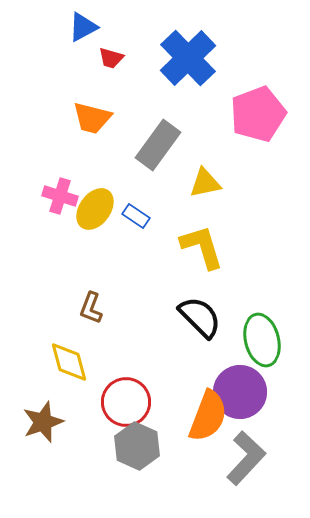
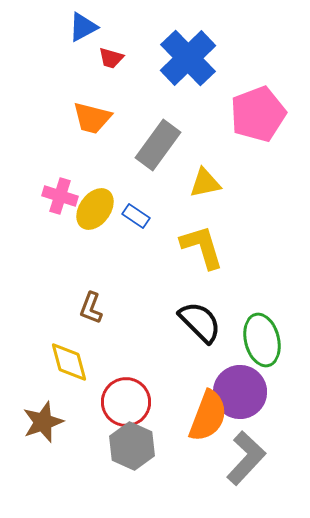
black semicircle: moved 5 px down
gray hexagon: moved 5 px left
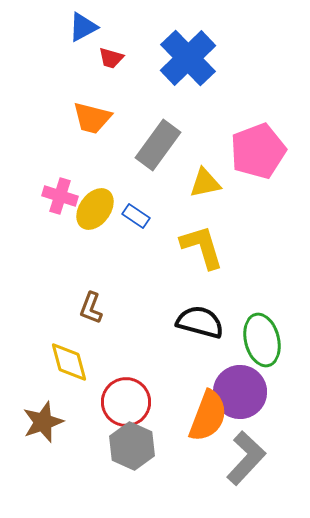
pink pentagon: moved 37 px down
black semicircle: rotated 30 degrees counterclockwise
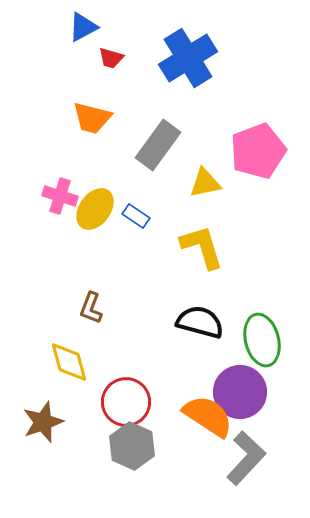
blue cross: rotated 12 degrees clockwise
orange semicircle: rotated 78 degrees counterclockwise
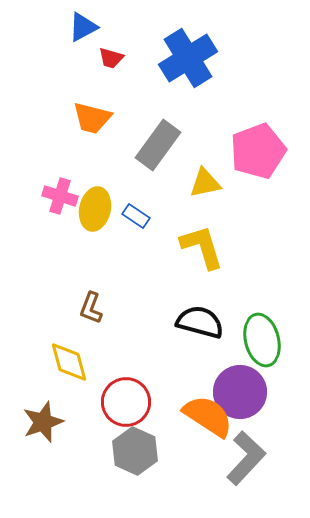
yellow ellipse: rotated 24 degrees counterclockwise
gray hexagon: moved 3 px right, 5 px down
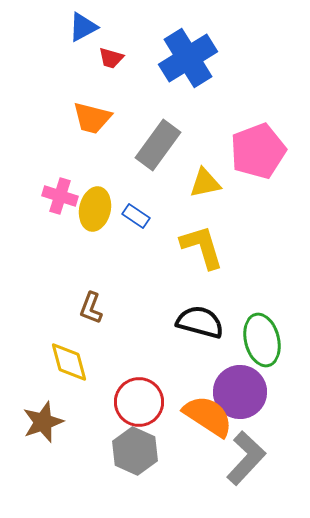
red circle: moved 13 px right
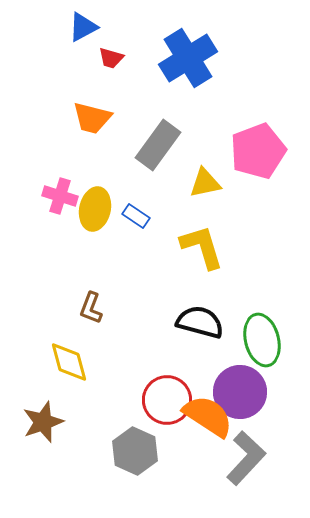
red circle: moved 28 px right, 2 px up
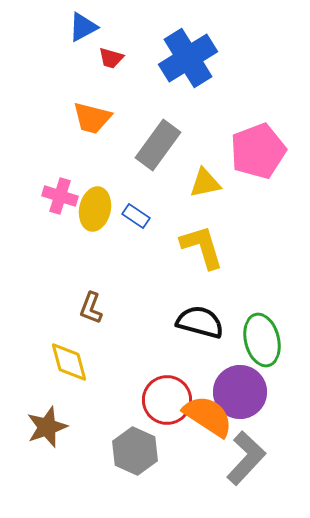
brown star: moved 4 px right, 5 px down
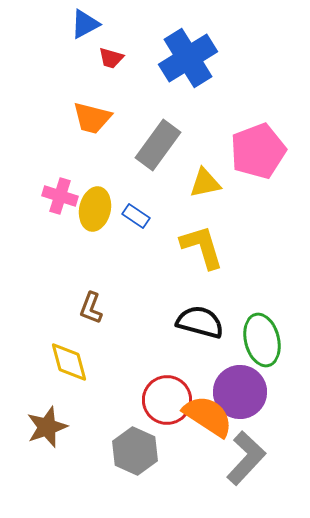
blue triangle: moved 2 px right, 3 px up
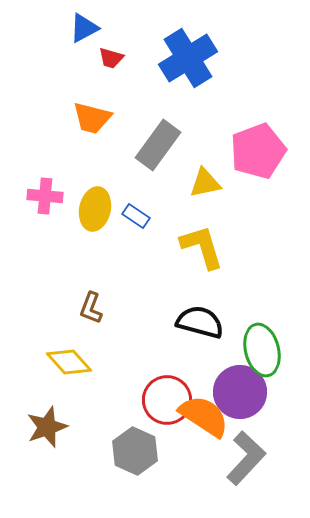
blue triangle: moved 1 px left, 4 px down
pink cross: moved 15 px left; rotated 12 degrees counterclockwise
green ellipse: moved 10 px down
yellow diamond: rotated 27 degrees counterclockwise
orange semicircle: moved 4 px left
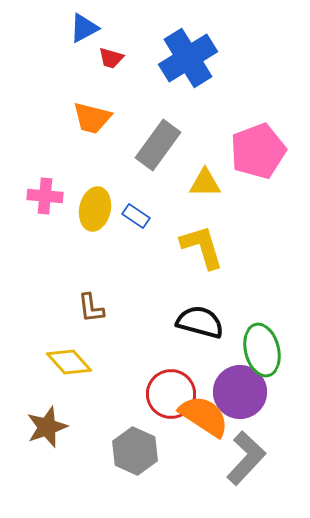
yellow triangle: rotated 12 degrees clockwise
brown L-shape: rotated 28 degrees counterclockwise
red circle: moved 4 px right, 6 px up
